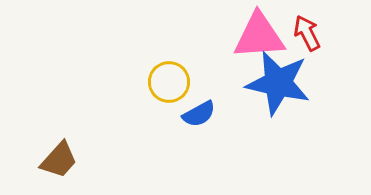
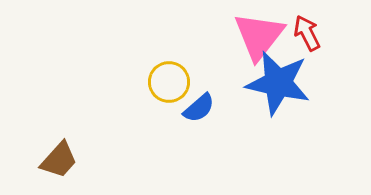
pink triangle: rotated 48 degrees counterclockwise
blue semicircle: moved 6 px up; rotated 12 degrees counterclockwise
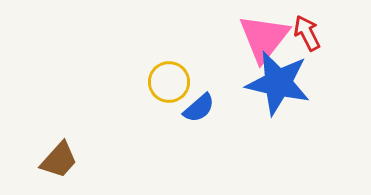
pink triangle: moved 5 px right, 2 px down
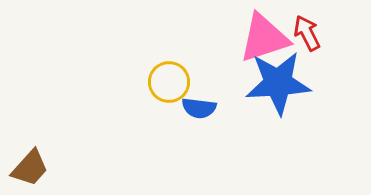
pink triangle: rotated 34 degrees clockwise
blue star: rotated 16 degrees counterclockwise
blue semicircle: rotated 48 degrees clockwise
brown trapezoid: moved 29 px left, 8 px down
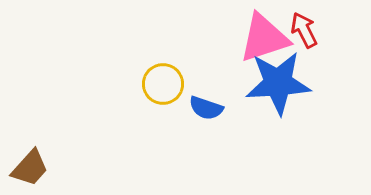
red arrow: moved 3 px left, 3 px up
yellow circle: moved 6 px left, 2 px down
blue semicircle: moved 7 px right; rotated 12 degrees clockwise
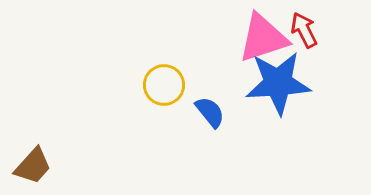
pink triangle: moved 1 px left
yellow circle: moved 1 px right, 1 px down
blue semicircle: moved 4 px right, 4 px down; rotated 148 degrees counterclockwise
brown trapezoid: moved 3 px right, 2 px up
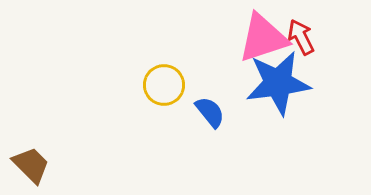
red arrow: moved 3 px left, 7 px down
blue star: rotated 4 degrees counterclockwise
brown trapezoid: moved 2 px left, 1 px up; rotated 87 degrees counterclockwise
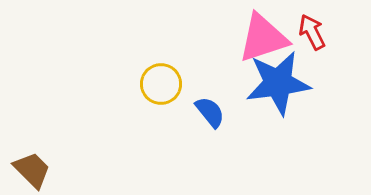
red arrow: moved 11 px right, 5 px up
yellow circle: moved 3 px left, 1 px up
brown trapezoid: moved 1 px right, 5 px down
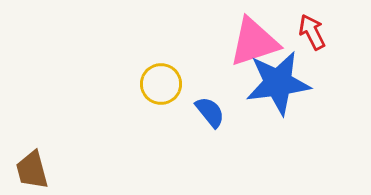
pink triangle: moved 9 px left, 4 px down
brown trapezoid: rotated 150 degrees counterclockwise
